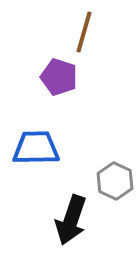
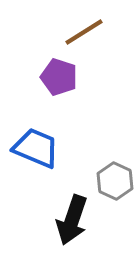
brown line: rotated 42 degrees clockwise
blue trapezoid: rotated 24 degrees clockwise
black arrow: moved 1 px right
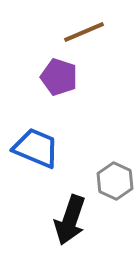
brown line: rotated 9 degrees clockwise
black arrow: moved 2 px left
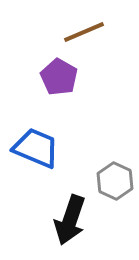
purple pentagon: rotated 12 degrees clockwise
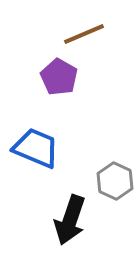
brown line: moved 2 px down
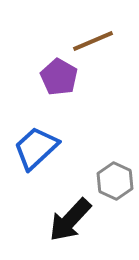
brown line: moved 9 px right, 7 px down
blue trapezoid: rotated 66 degrees counterclockwise
black arrow: rotated 24 degrees clockwise
